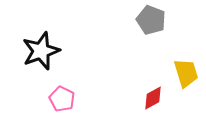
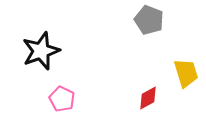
gray pentagon: moved 2 px left
red diamond: moved 5 px left
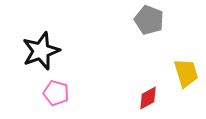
pink pentagon: moved 6 px left, 6 px up; rotated 10 degrees counterclockwise
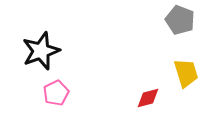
gray pentagon: moved 31 px right
pink pentagon: rotated 30 degrees clockwise
red diamond: rotated 15 degrees clockwise
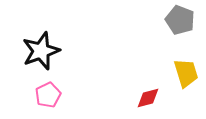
pink pentagon: moved 8 px left, 2 px down
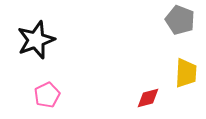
black star: moved 5 px left, 11 px up
yellow trapezoid: rotated 20 degrees clockwise
pink pentagon: moved 1 px left
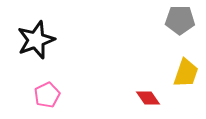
gray pentagon: rotated 20 degrees counterclockwise
yellow trapezoid: rotated 16 degrees clockwise
red diamond: rotated 70 degrees clockwise
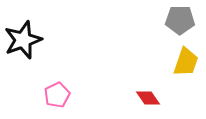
black star: moved 13 px left
yellow trapezoid: moved 11 px up
pink pentagon: moved 10 px right
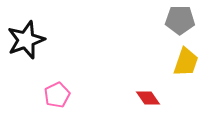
black star: moved 3 px right
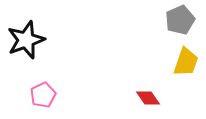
gray pentagon: rotated 24 degrees counterclockwise
pink pentagon: moved 14 px left
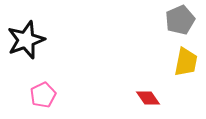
yellow trapezoid: rotated 8 degrees counterclockwise
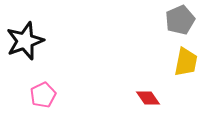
black star: moved 1 px left, 1 px down
